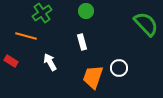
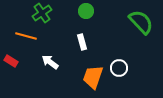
green semicircle: moved 5 px left, 2 px up
white arrow: rotated 24 degrees counterclockwise
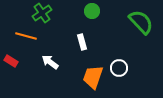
green circle: moved 6 px right
